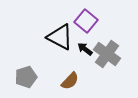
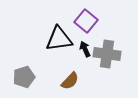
black triangle: moved 1 px left, 2 px down; rotated 36 degrees counterclockwise
black arrow: rotated 28 degrees clockwise
gray cross: rotated 28 degrees counterclockwise
gray pentagon: moved 2 px left
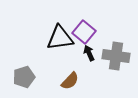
purple square: moved 2 px left, 11 px down
black triangle: moved 1 px right, 1 px up
black arrow: moved 4 px right, 4 px down
gray cross: moved 9 px right, 2 px down
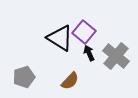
black triangle: rotated 40 degrees clockwise
gray cross: rotated 32 degrees clockwise
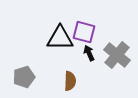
purple square: rotated 25 degrees counterclockwise
black triangle: rotated 32 degrees counterclockwise
gray cross: moved 1 px right, 1 px up
brown semicircle: rotated 42 degrees counterclockwise
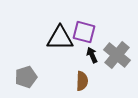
black arrow: moved 3 px right, 2 px down
gray pentagon: moved 2 px right
brown semicircle: moved 12 px right
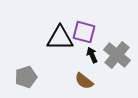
brown semicircle: moved 2 px right; rotated 126 degrees clockwise
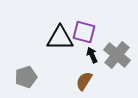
brown semicircle: rotated 84 degrees clockwise
